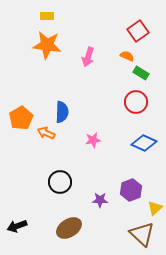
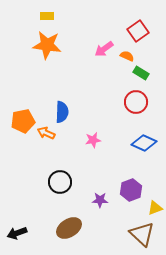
pink arrow: moved 16 px right, 8 px up; rotated 36 degrees clockwise
orange pentagon: moved 2 px right, 3 px down; rotated 20 degrees clockwise
yellow triangle: rotated 21 degrees clockwise
black arrow: moved 7 px down
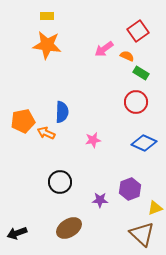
purple hexagon: moved 1 px left, 1 px up
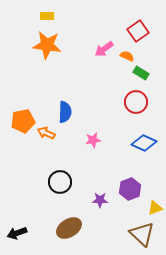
blue semicircle: moved 3 px right
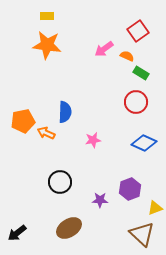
black arrow: rotated 18 degrees counterclockwise
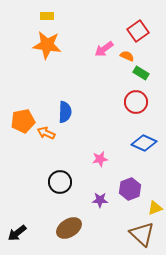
pink star: moved 7 px right, 19 px down
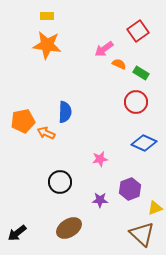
orange semicircle: moved 8 px left, 8 px down
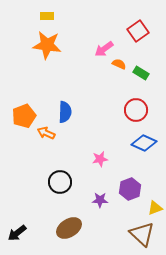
red circle: moved 8 px down
orange pentagon: moved 1 px right, 5 px up; rotated 10 degrees counterclockwise
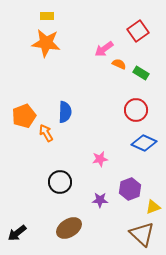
orange star: moved 1 px left, 2 px up
orange arrow: rotated 36 degrees clockwise
yellow triangle: moved 2 px left, 1 px up
